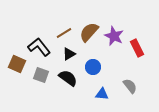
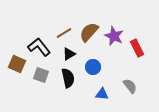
black semicircle: rotated 42 degrees clockwise
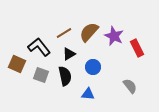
black semicircle: moved 3 px left, 2 px up
blue triangle: moved 14 px left
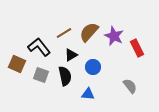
black triangle: moved 2 px right, 1 px down
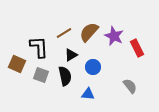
black L-shape: rotated 35 degrees clockwise
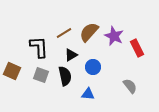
brown square: moved 5 px left, 7 px down
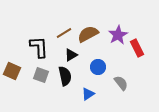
brown semicircle: moved 1 px left, 2 px down; rotated 20 degrees clockwise
purple star: moved 4 px right, 1 px up; rotated 18 degrees clockwise
blue circle: moved 5 px right
gray semicircle: moved 9 px left, 3 px up
blue triangle: rotated 40 degrees counterclockwise
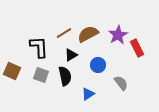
blue circle: moved 2 px up
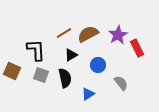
black L-shape: moved 3 px left, 3 px down
black semicircle: moved 2 px down
